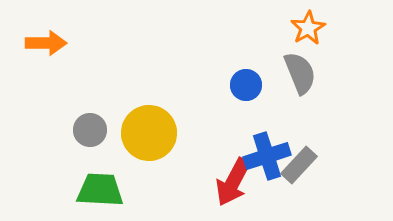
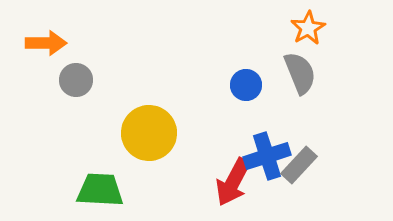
gray circle: moved 14 px left, 50 px up
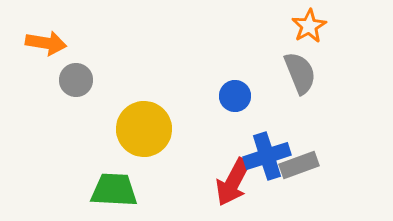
orange star: moved 1 px right, 2 px up
orange arrow: rotated 9 degrees clockwise
blue circle: moved 11 px left, 11 px down
yellow circle: moved 5 px left, 4 px up
gray rectangle: rotated 27 degrees clockwise
green trapezoid: moved 14 px right
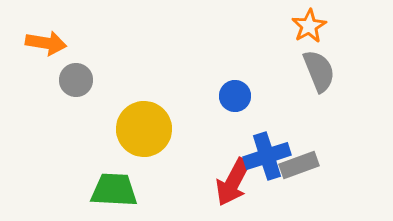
gray semicircle: moved 19 px right, 2 px up
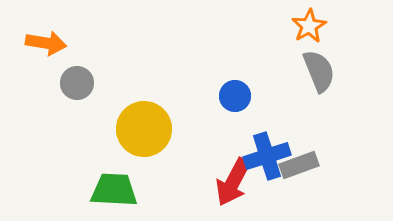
gray circle: moved 1 px right, 3 px down
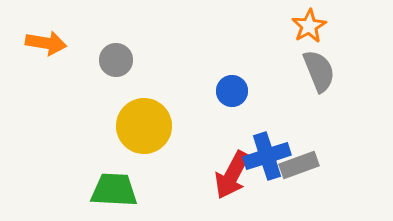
gray circle: moved 39 px right, 23 px up
blue circle: moved 3 px left, 5 px up
yellow circle: moved 3 px up
red arrow: moved 1 px left, 7 px up
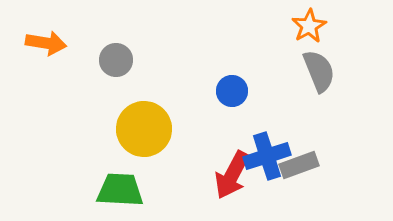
yellow circle: moved 3 px down
green trapezoid: moved 6 px right
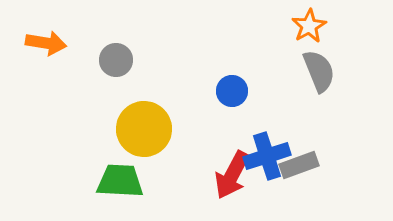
green trapezoid: moved 9 px up
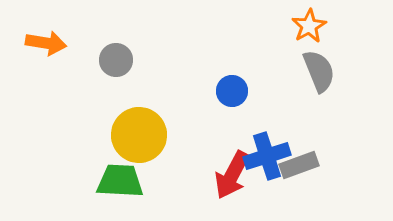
yellow circle: moved 5 px left, 6 px down
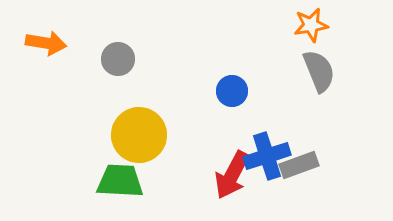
orange star: moved 2 px right, 1 px up; rotated 20 degrees clockwise
gray circle: moved 2 px right, 1 px up
